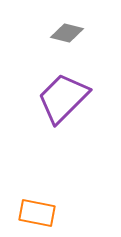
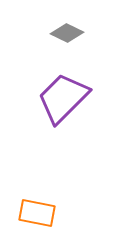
gray diamond: rotated 12 degrees clockwise
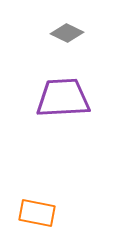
purple trapezoid: rotated 42 degrees clockwise
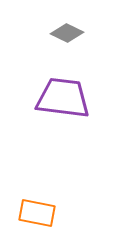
purple trapezoid: rotated 10 degrees clockwise
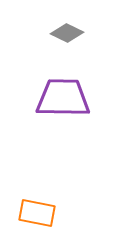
purple trapezoid: rotated 6 degrees counterclockwise
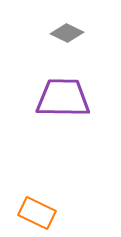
orange rectangle: rotated 15 degrees clockwise
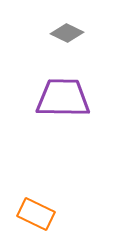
orange rectangle: moved 1 px left, 1 px down
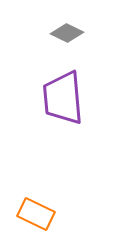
purple trapezoid: rotated 96 degrees counterclockwise
